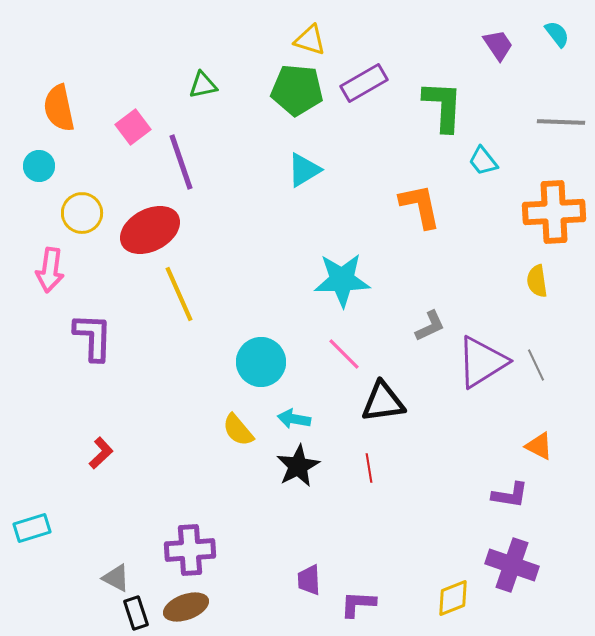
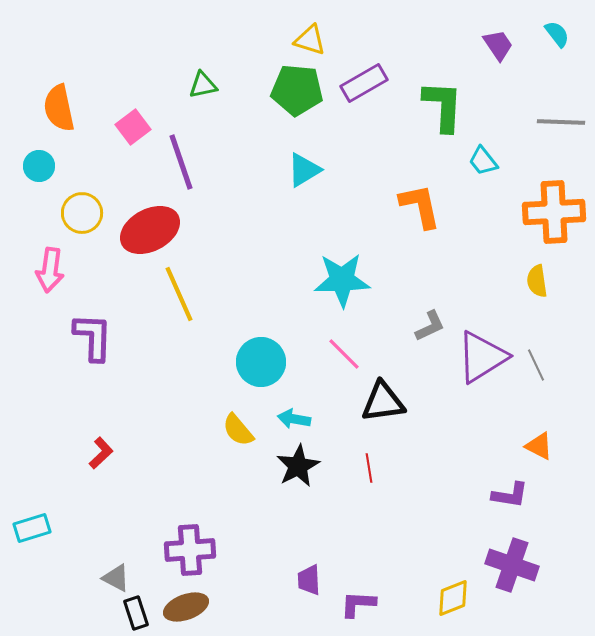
purple triangle at (482, 362): moved 5 px up
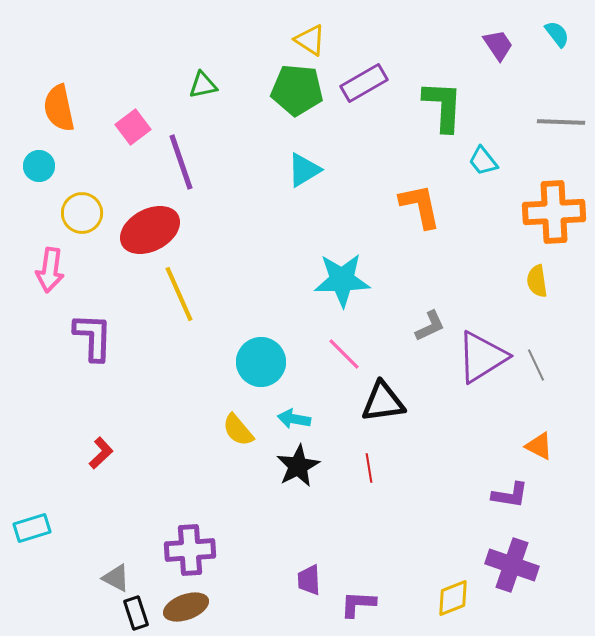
yellow triangle at (310, 40): rotated 16 degrees clockwise
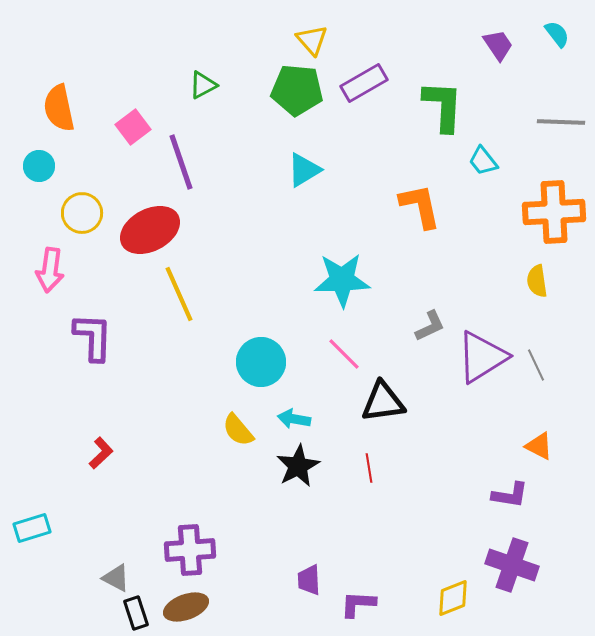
yellow triangle at (310, 40): moved 2 px right; rotated 16 degrees clockwise
green triangle at (203, 85): rotated 16 degrees counterclockwise
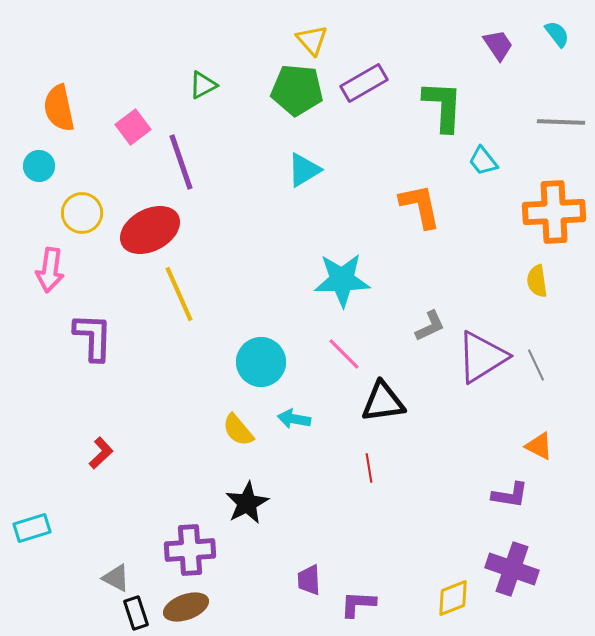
black star at (298, 466): moved 51 px left, 37 px down
purple cross at (512, 565): moved 4 px down
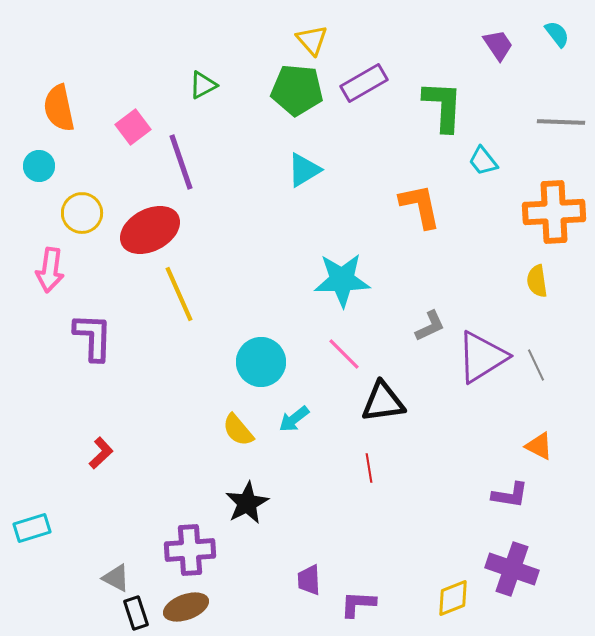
cyan arrow at (294, 419): rotated 48 degrees counterclockwise
